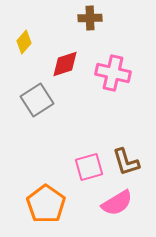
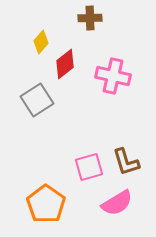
yellow diamond: moved 17 px right
red diamond: rotated 20 degrees counterclockwise
pink cross: moved 3 px down
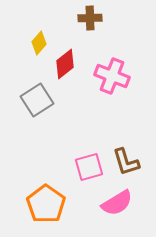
yellow diamond: moved 2 px left, 1 px down
pink cross: moved 1 px left; rotated 8 degrees clockwise
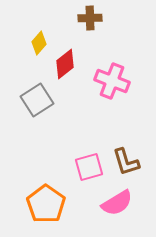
pink cross: moved 5 px down
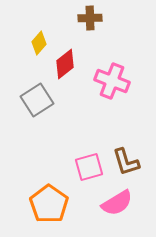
orange pentagon: moved 3 px right
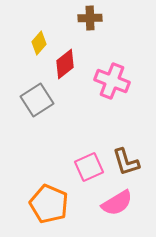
pink square: rotated 8 degrees counterclockwise
orange pentagon: rotated 12 degrees counterclockwise
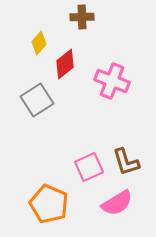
brown cross: moved 8 px left, 1 px up
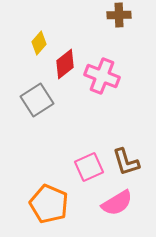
brown cross: moved 37 px right, 2 px up
pink cross: moved 10 px left, 5 px up
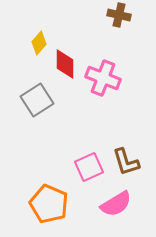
brown cross: rotated 15 degrees clockwise
red diamond: rotated 52 degrees counterclockwise
pink cross: moved 1 px right, 2 px down
pink semicircle: moved 1 px left, 1 px down
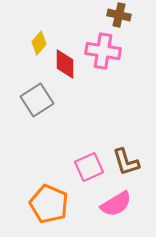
pink cross: moved 27 px up; rotated 12 degrees counterclockwise
